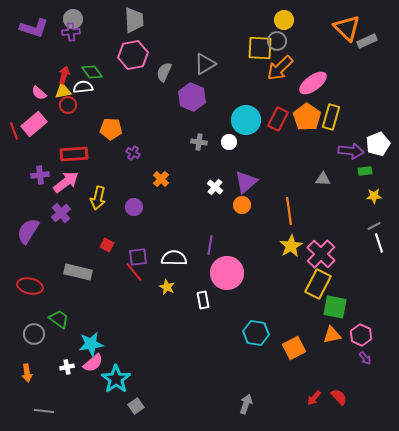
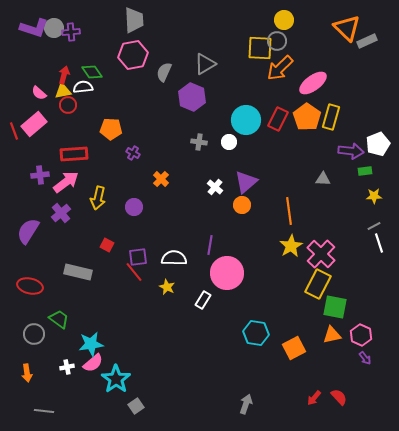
gray circle at (73, 19): moved 19 px left, 9 px down
white rectangle at (203, 300): rotated 42 degrees clockwise
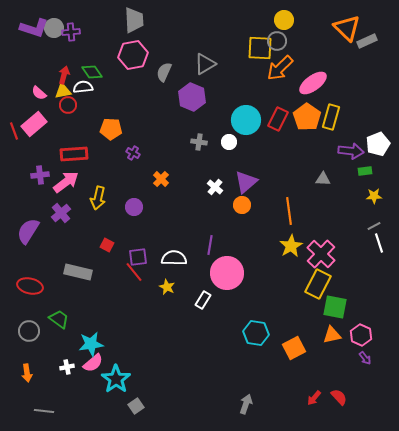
gray circle at (34, 334): moved 5 px left, 3 px up
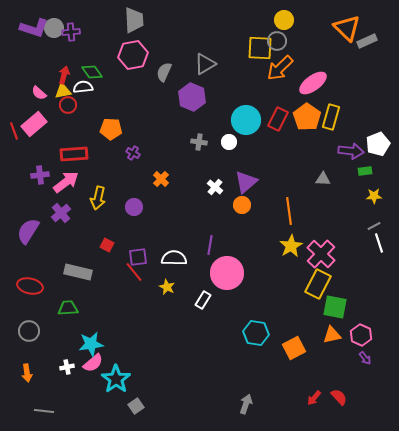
green trapezoid at (59, 319): moved 9 px right, 11 px up; rotated 40 degrees counterclockwise
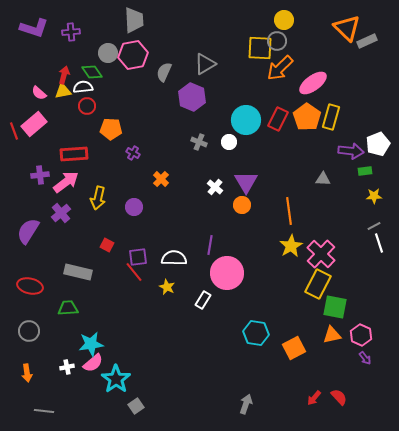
gray circle at (54, 28): moved 54 px right, 25 px down
red circle at (68, 105): moved 19 px right, 1 px down
gray cross at (199, 142): rotated 14 degrees clockwise
purple triangle at (246, 182): rotated 20 degrees counterclockwise
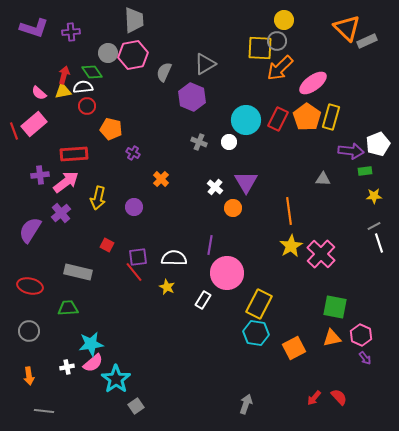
orange pentagon at (111, 129): rotated 10 degrees clockwise
orange circle at (242, 205): moved 9 px left, 3 px down
purple semicircle at (28, 231): moved 2 px right, 1 px up
yellow rectangle at (318, 284): moved 59 px left, 20 px down
orange triangle at (332, 335): moved 3 px down
orange arrow at (27, 373): moved 2 px right, 3 px down
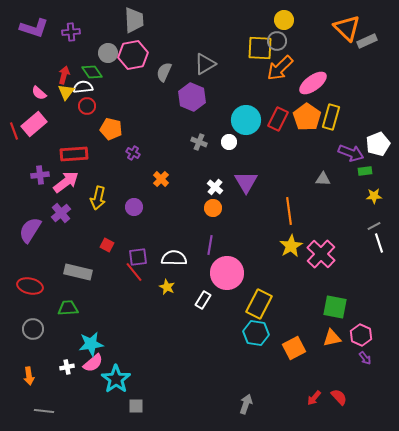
yellow triangle at (63, 91): moved 3 px right, 1 px down; rotated 42 degrees counterclockwise
purple arrow at (351, 151): moved 2 px down; rotated 15 degrees clockwise
orange circle at (233, 208): moved 20 px left
gray circle at (29, 331): moved 4 px right, 2 px up
gray square at (136, 406): rotated 35 degrees clockwise
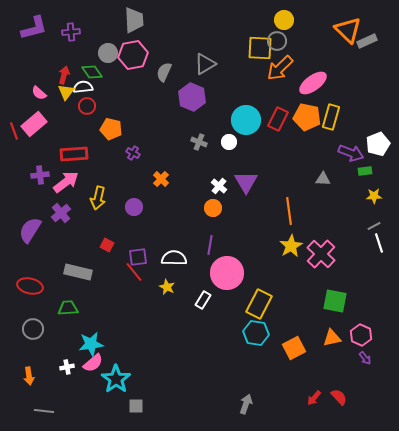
purple L-shape at (34, 28): rotated 32 degrees counterclockwise
orange triangle at (347, 28): moved 1 px right, 2 px down
orange pentagon at (307, 117): rotated 24 degrees counterclockwise
white cross at (215, 187): moved 4 px right, 1 px up
green square at (335, 307): moved 6 px up
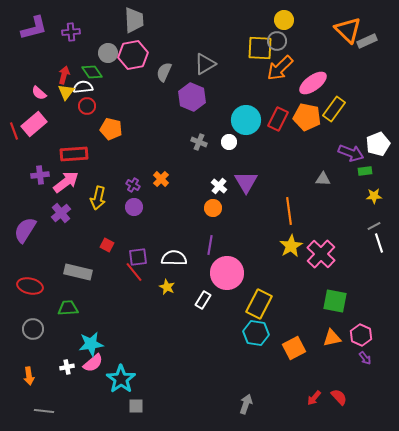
yellow rectangle at (331, 117): moved 3 px right, 8 px up; rotated 20 degrees clockwise
purple cross at (133, 153): moved 32 px down
purple semicircle at (30, 230): moved 5 px left
cyan star at (116, 379): moved 5 px right
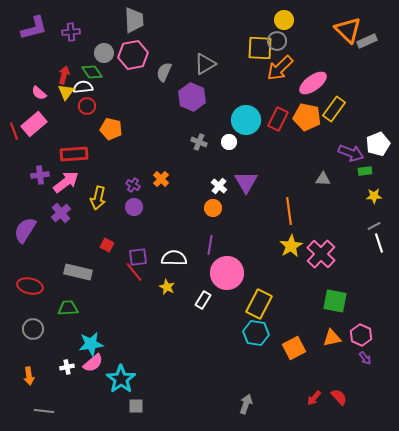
gray circle at (108, 53): moved 4 px left
